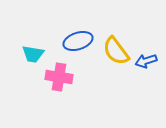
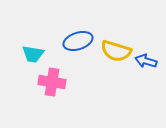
yellow semicircle: rotated 36 degrees counterclockwise
blue arrow: rotated 35 degrees clockwise
pink cross: moved 7 px left, 5 px down
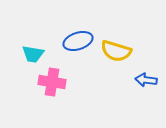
blue arrow: moved 19 px down; rotated 10 degrees counterclockwise
